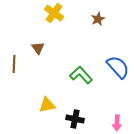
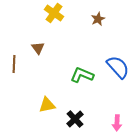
green L-shape: moved 1 px right; rotated 25 degrees counterclockwise
black cross: rotated 36 degrees clockwise
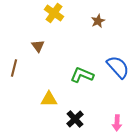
brown star: moved 2 px down
brown triangle: moved 2 px up
brown line: moved 4 px down; rotated 12 degrees clockwise
yellow triangle: moved 2 px right, 6 px up; rotated 12 degrees clockwise
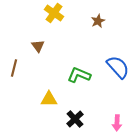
green L-shape: moved 3 px left
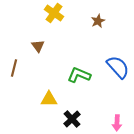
black cross: moved 3 px left
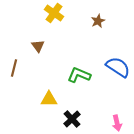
blue semicircle: rotated 15 degrees counterclockwise
pink arrow: rotated 14 degrees counterclockwise
